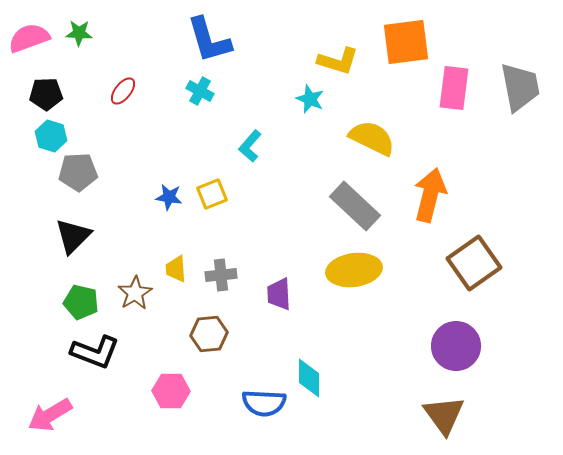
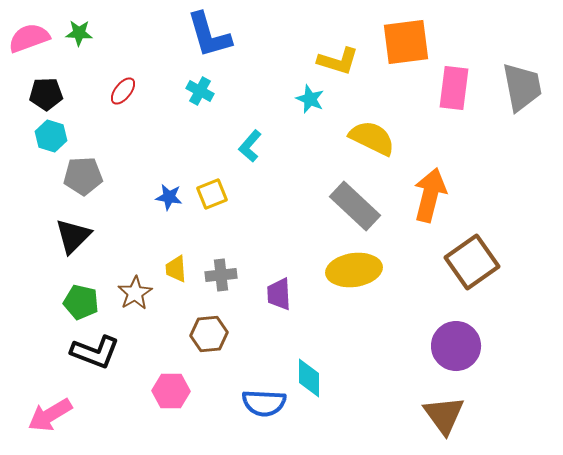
blue L-shape: moved 5 px up
gray trapezoid: moved 2 px right
gray pentagon: moved 5 px right, 4 px down
brown square: moved 2 px left, 1 px up
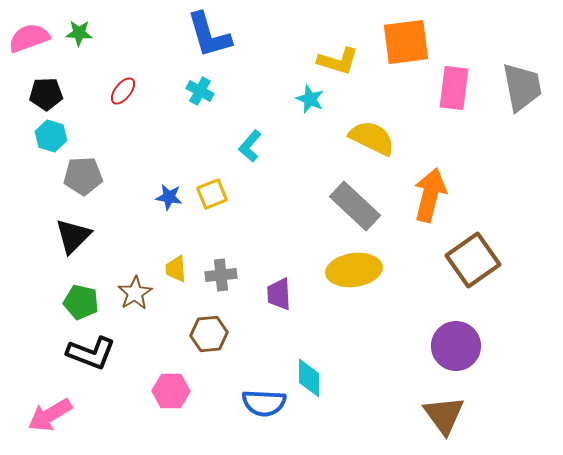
brown square: moved 1 px right, 2 px up
black L-shape: moved 4 px left, 1 px down
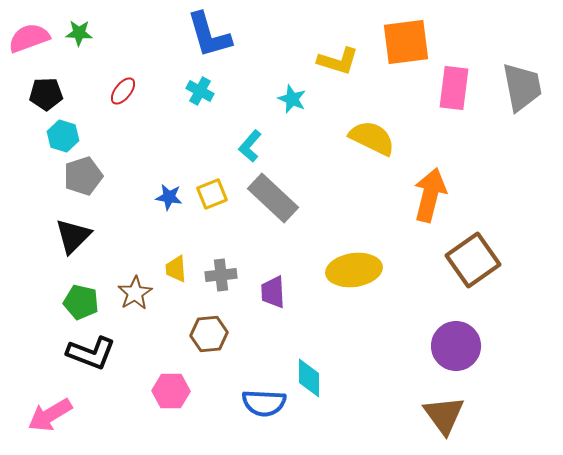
cyan star: moved 18 px left
cyan hexagon: moved 12 px right
gray pentagon: rotated 15 degrees counterclockwise
gray rectangle: moved 82 px left, 8 px up
purple trapezoid: moved 6 px left, 2 px up
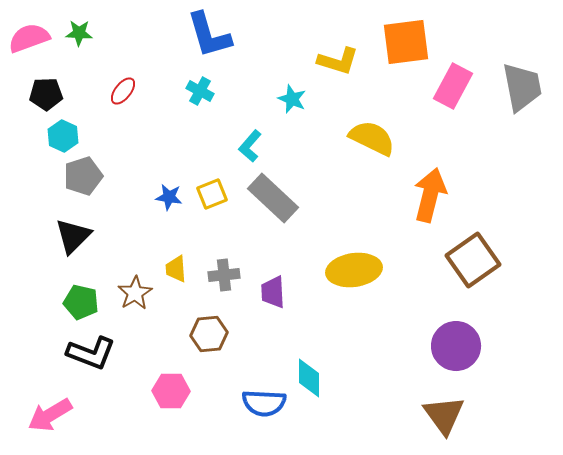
pink rectangle: moved 1 px left, 2 px up; rotated 21 degrees clockwise
cyan hexagon: rotated 8 degrees clockwise
gray cross: moved 3 px right
